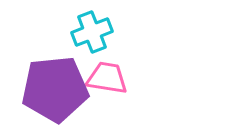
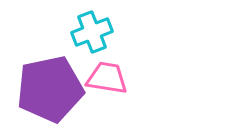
purple pentagon: moved 5 px left; rotated 6 degrees counterclockwise
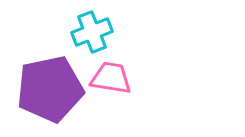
pink trapezoid: moved 4 px right
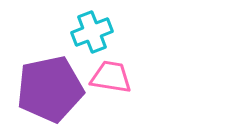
pink trapezoid: moved 1 px up
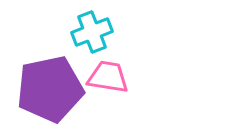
pink trapezoid: moved 3 px left
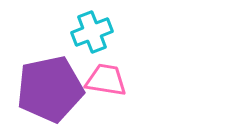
pink trapezoid: moved 2 px left, 3 px down
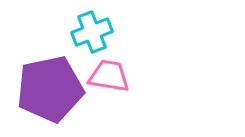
pink trapezoid: moved 3 px right, 4 px up
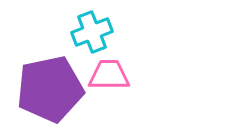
pink trapezoid: moved 1 px up; rotated 9 degrees counterclockwise
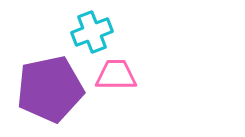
pink trapezoid: moved 7 px right
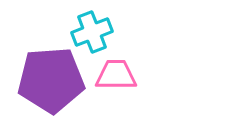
purple pentagon: moved 1 px right, 9 px up; rotated 8 degrees clockwise
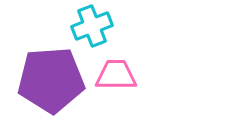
cyan cross: moved 6 px up
